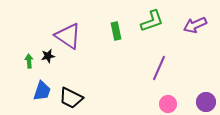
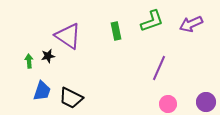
purple arrow: moved 4 px left, 1 px up
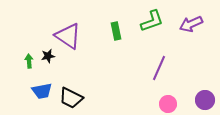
blue trapezoid: rotated 60 degrees clockwise
purple circle: moved 1 px left, 2 px up
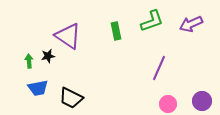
blue trapezoid: moved 4 px left, 3 px up
purple circle: moved 3 px left, 1 px down
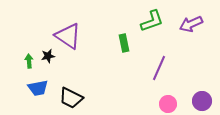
green rectangle: moved 8 px right, 12 px down
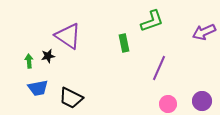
purple arrow: moved 13 px right, 8 px down
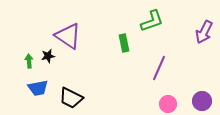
purple arrow: rotated 40 degrees counterclockwise
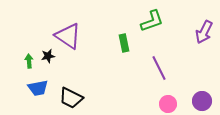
purple line: rotated 50 degrees counterclockwise
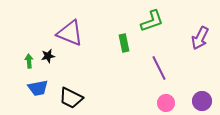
purple arrow: moved 4 px left, 6 px down
purple triangle: moved 2 px right, 3 px up; rotated 12 degrees counterclockwise
pink circle: moved 2 px left, 1 px up
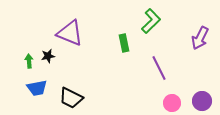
green L-shape: moved 1 px left; rotated 25 degrees counterclockwise
blue trapezoid: moved 1 px left
pink circle: moved 6 px right
